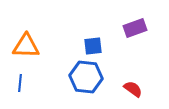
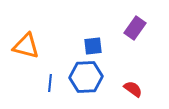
purple rectangle: rotated 35 degrees counterclockwise
orange triangle: rotated 12 degrees clockwise
blue hexagon: rotated 8 degrees counterclockwise
blue line: moved 30 px right
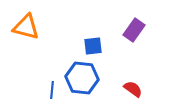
purple rectangle: moved 1 px left, 2 px down
orange triangle: moved 19 px up
blue hexagon: moved 4 px left, 1 px down; rotated 8 degrees clockwise
blue line: moved 2 px right, 7 px down
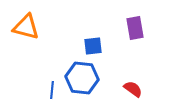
purple rectangle: moved 1 px right, 2 px up; rotated 45 degrees counterclockwise
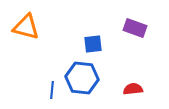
purple rectangle: rotated 60 degrees counterclockwise
blue square: moved 2 px up
red semicircle: rotated 42 degrees counterclockwise
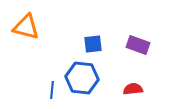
purple rectangle: moved 3 px right, 17 px down
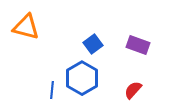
blue square: rotated 30 degrees counterclockwise
blue hexagon: rotated 24 degrees clockwise
red semicircle: moved 1 px down; rotated 42 degrees counterclockwise
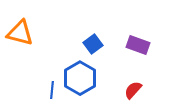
orange triangle: moved 6 px left, 6 px down
blue hexagon: moved 2 px left
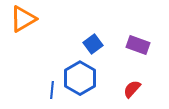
orange triangle: moved 3 px right, 14 px up; rotated 44 degrees counterclockwise
red semicircle: moved 1 px left, 1 px up
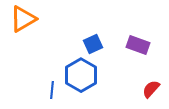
blue square: rotated 12 degrees clockwise
blue hexagon: moved 1 px right, 3 px up
red semicircle: moved 19 px right
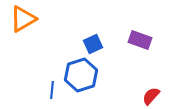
purple rectangle: moved 2 px right, 5 px up
blue hexagon: rotated 12 degrees clockwise
red semicircle: moved 7 px down
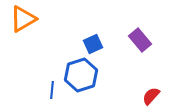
purple rectangle: rotated 30 degrees clockwise
